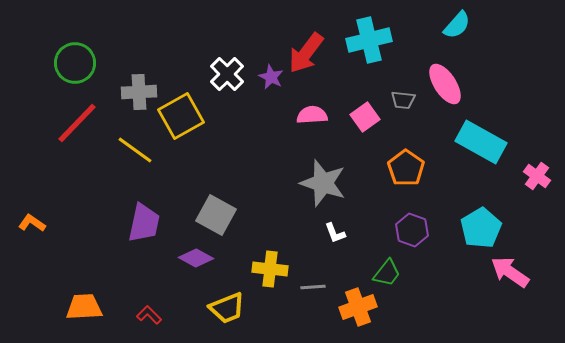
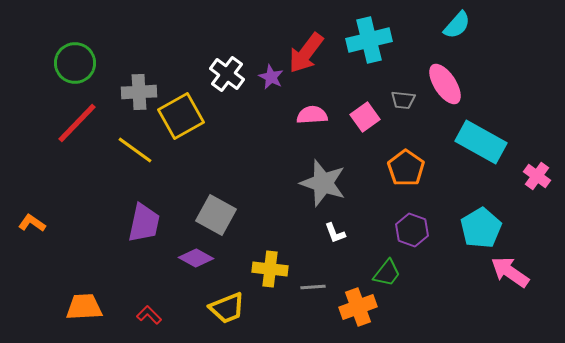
white cross: rotated 8 degrees counterclockwise
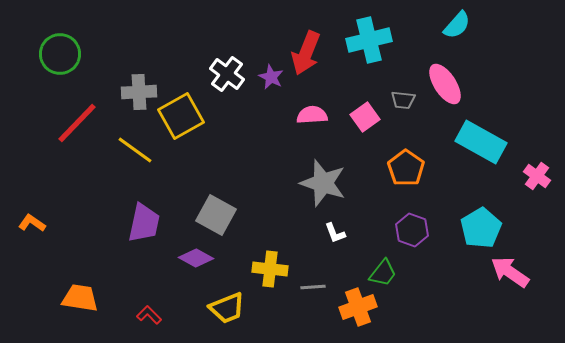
red arrow: rotated 15 degrees counterclockwise
green circle: moved 15 px left, 9 px up
green trapezoid: moved 4 px left
orange trapezoid: moved 4 px left, 9 px up; rotated 12 degrees clockwise
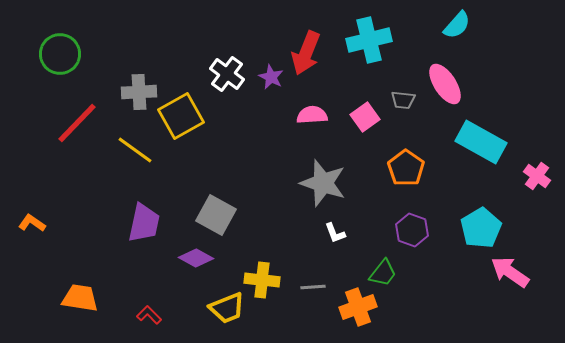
yellow cross: moved 8 px left, 11 px down
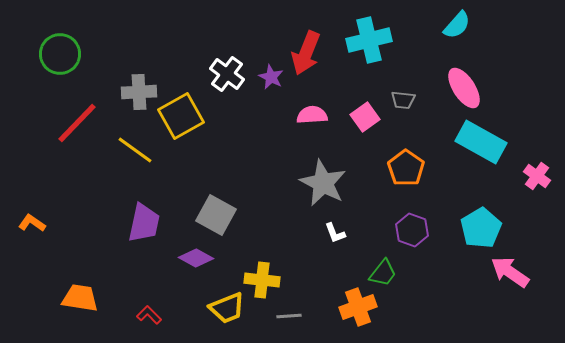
pink ellipse: moved 19 px right, 4 px down
gray star: rotated 9 degrees clockwise
gray line: moved 24 px left, 29 px down
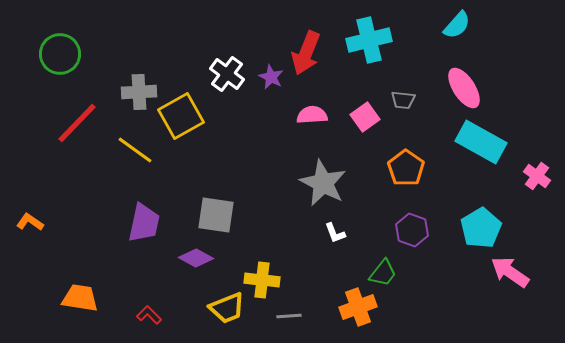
gray square: rotated 21 degrees counterclockwise
orange L-shape: moved 2 px left, 1 px up
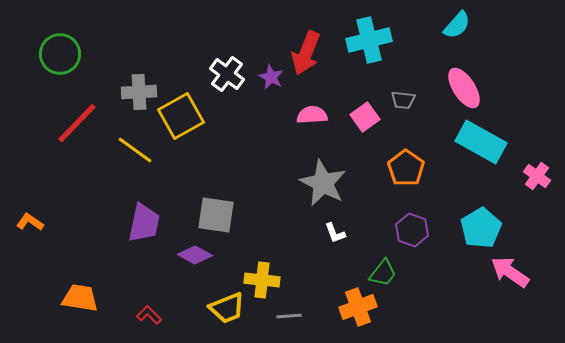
purple diamond: moved 1 px left, 3 px up
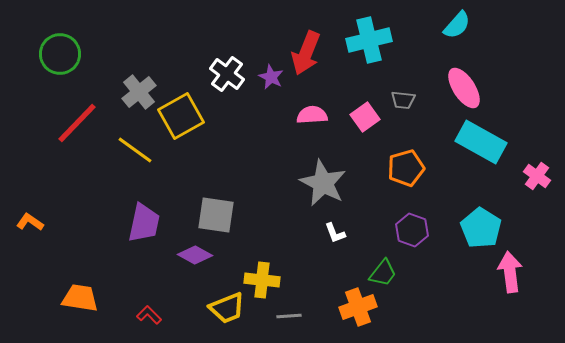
gray cross: rotated 36 degrees counterclockwise
orange pentagon: rotated 21 degrees clockwise
cyan pentagon: rotated 9 degrees counterclockwise
pink arrow: rotated 48 degrees clockwise
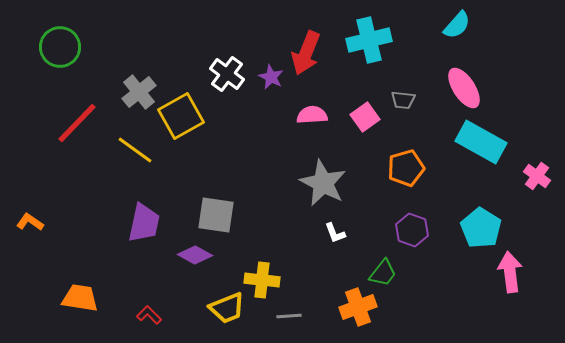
green circle: moved 7 px up
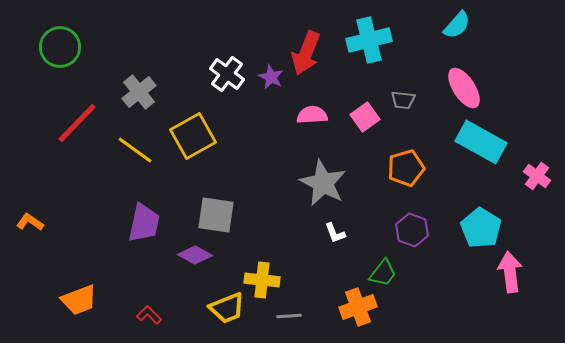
yellow square: moved 12 px right, 20 px down
orange trapezoid: moved 1 px left, 2 px down; rotated 150 degrees clockwise
